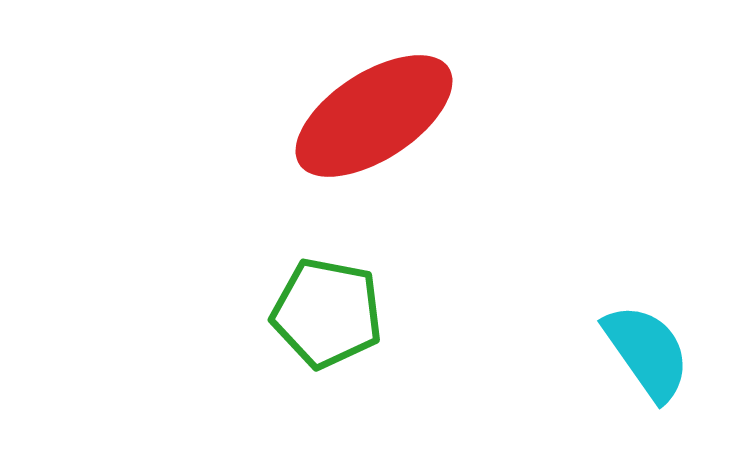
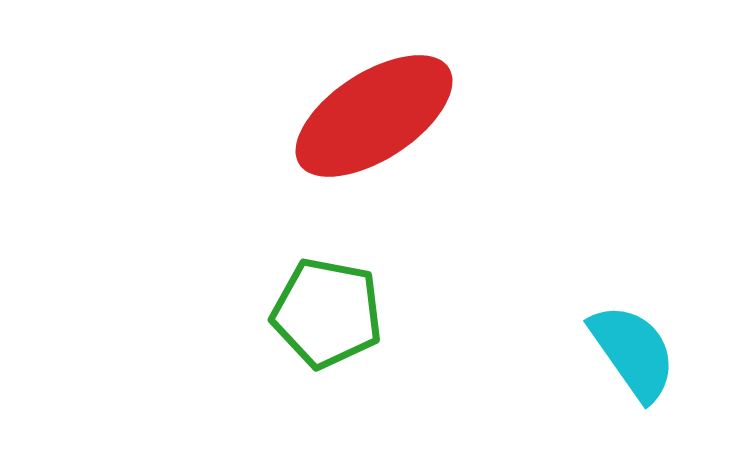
cyan semicircle: moved 14 px left
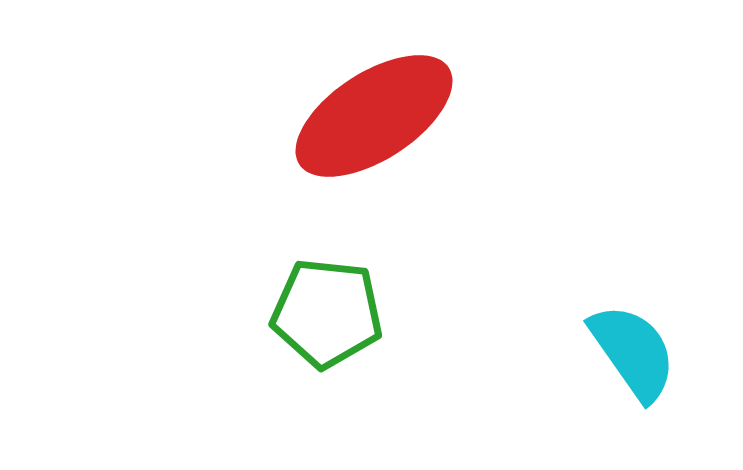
green pentagon: rotated 5 degrees counterclockwise
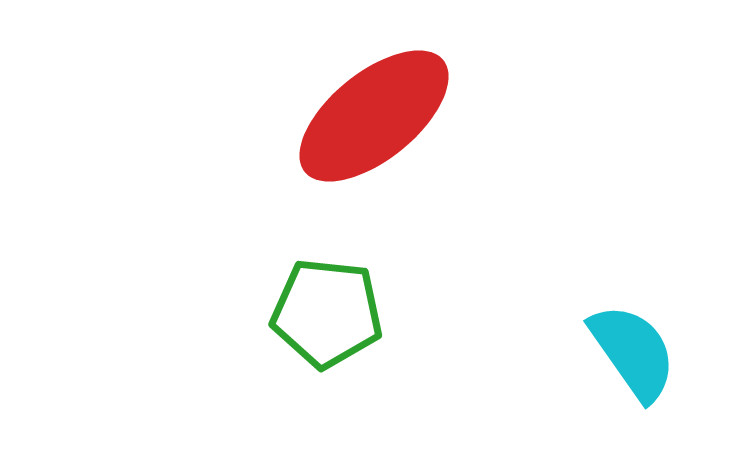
red ellipse: rotated 6 degrees counterclockwise
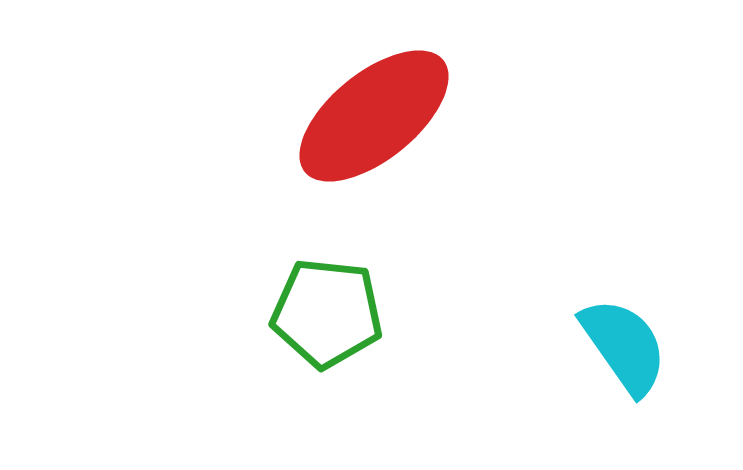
cyan semicircle: moved 9 px left, 6 px up
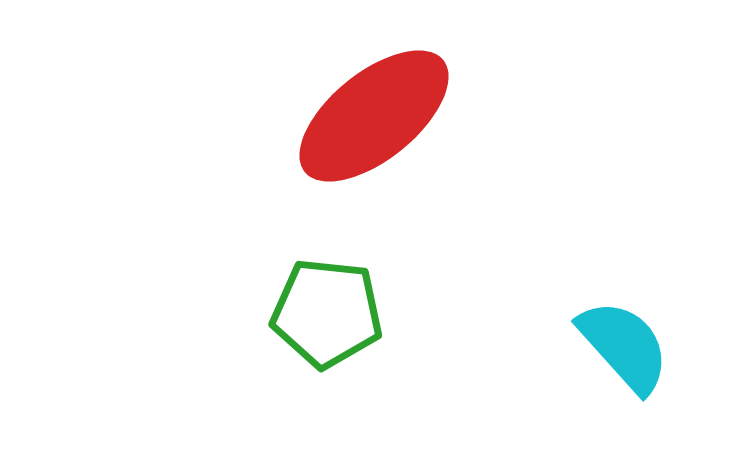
cyan semicircle: rotated 7 degrees counterclockwise
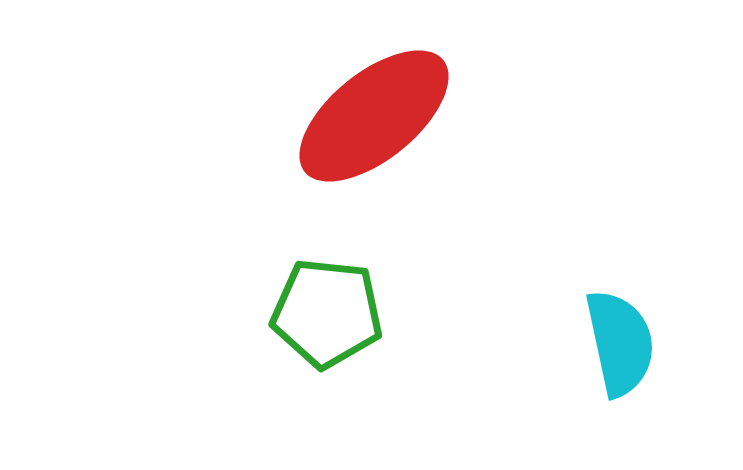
cyan semicircle: moved 4 px left, 3 px up; rotated 30 degrees clockwise
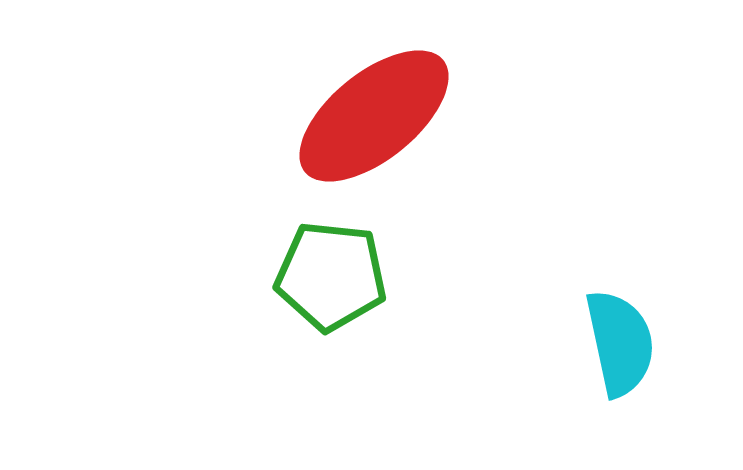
green pentagon: moved 4 px right, 37 px up
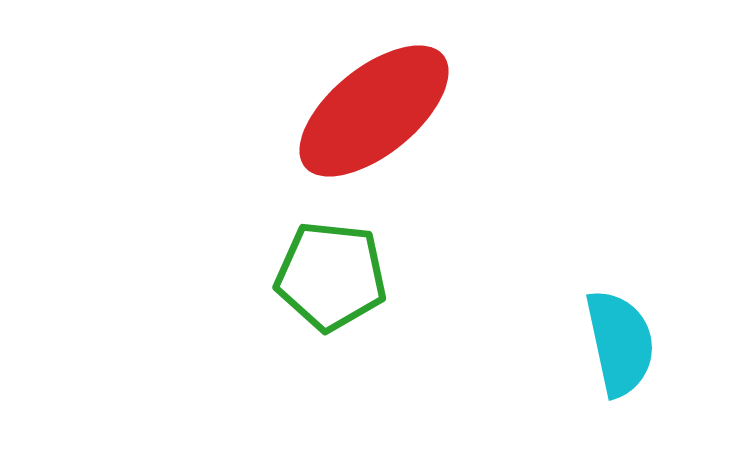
red ellipse: moved 5 px up
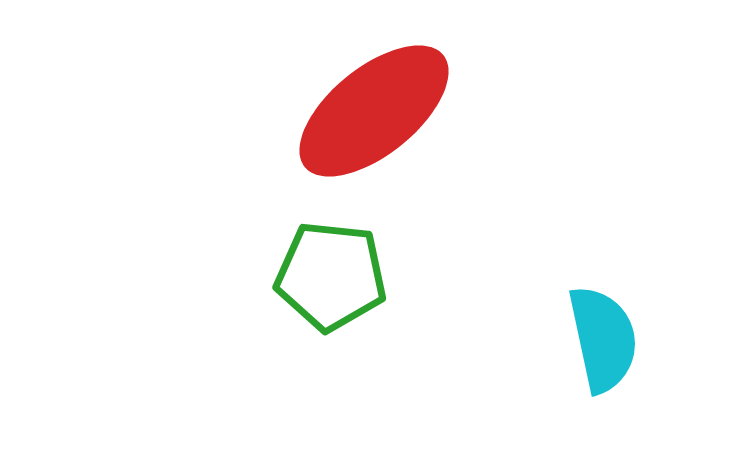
cyan semicircle: moved 17 px left, 4 px up
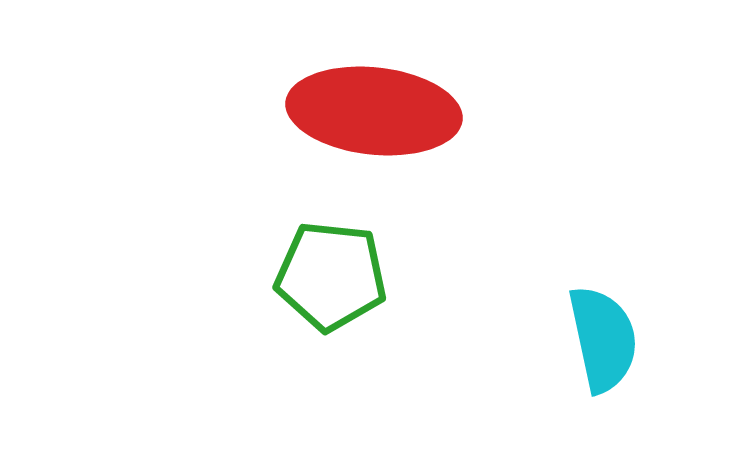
red ellipse: rotated 45 degrees clockwise
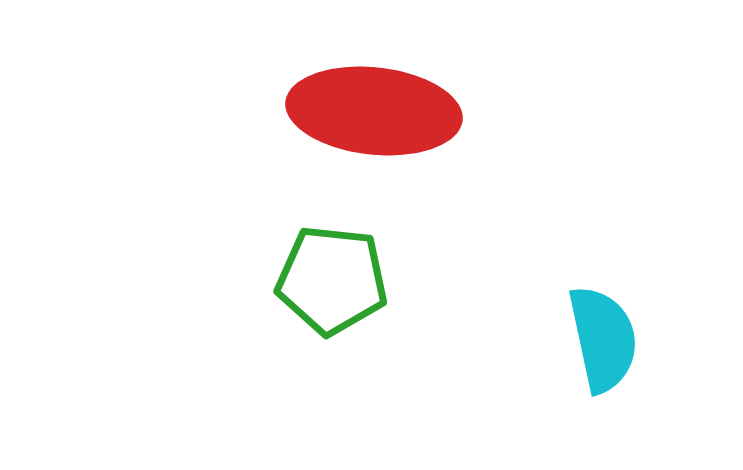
green pentagon: moved 1 px right, 4 px down
